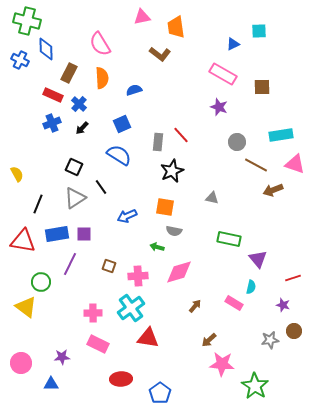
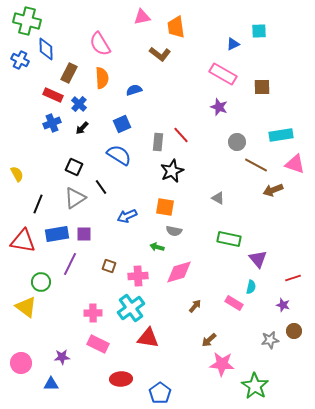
gray triangle at (212, 198): moved 6 px right; rotated 16 degrees clockwise
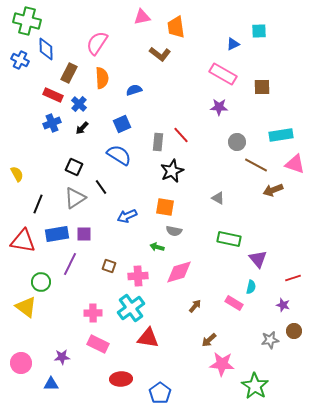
pink semicircle at (100, 44): moved 3 px left, 1 px up; rotated 65 degrees clockwise
purple star at (219, 107): rotated 18 degrees counterclockwise
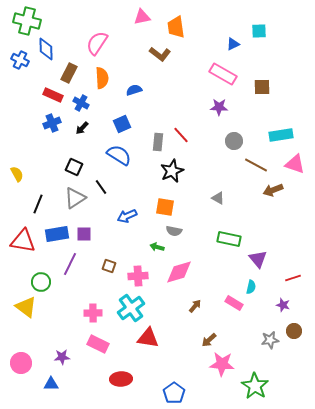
blue cross at (79, 104): moved 2 px right, 1 px up; rotated 14 degrees counterclockwise
gray circle at (237, 142): moved 3 px left, 1 px up
blue pentagon at (160, 393): moved 14 px right
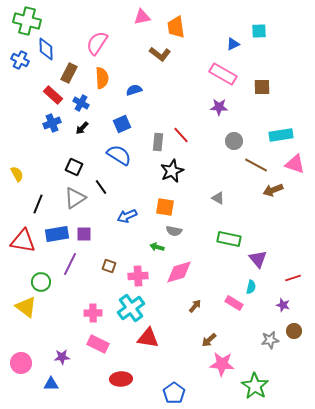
red rectangle at (53, 95): rotated 18 degrees clockwise
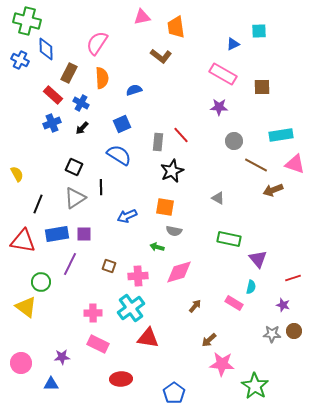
brown L-shape at (160, 54): moved 1 px right, 2 px down
black line at (101, 187): rotated 35 degrees clockwise
gray star at (270, 340): moved 2 px right, 6 px up; rotated 12 degrees clockwise
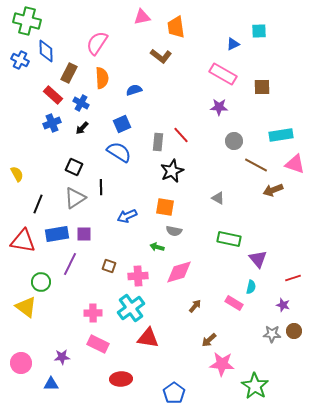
blue diamond at (46, 49): moved 2 px down
blue semicircle at (119, 155): moved 3 px up
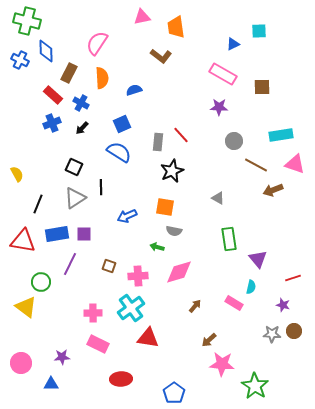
green rectangle at (229, 239): rotated 70 degrees clockwise
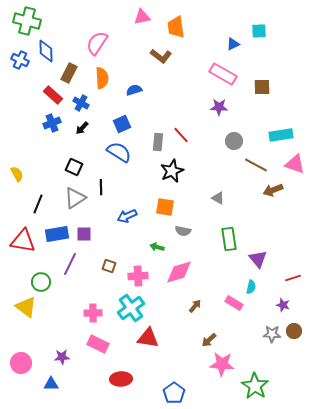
gray semicircle at (174, 231): moved 9 px right
